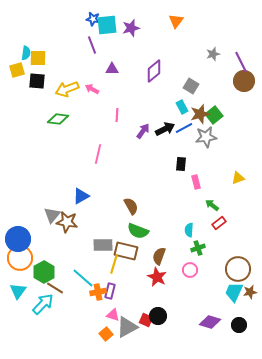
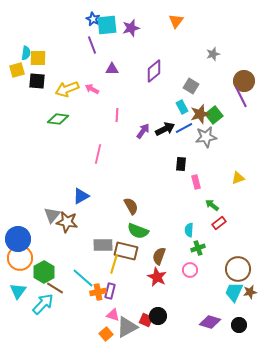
blue star at (93, 19): rotated 16 degrees clockwise
purple line at (241, 62): moved 35 px down
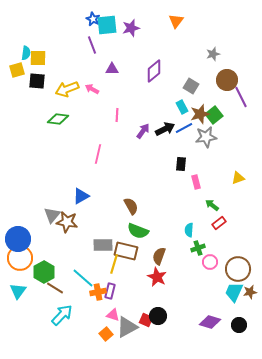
brown circle at (244, 81): moved 17 px left, 1 px up
pink circle at (190, 270): moved 20 px right, 8 px up
cyan arrow at (43, 304): moved 19 px right, 11 px down
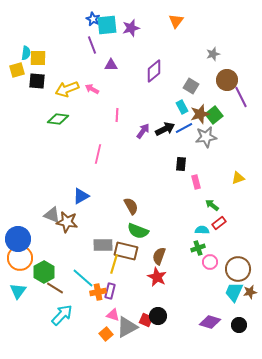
purple triangle at (112, 69): moved 1 px left, 4 px up
gray triangle at (52, 215): rotated 48 degrees counterclockwise
cyan semicircle at (189, 230): moved 13 px right; rotated 88 degrees clockwise
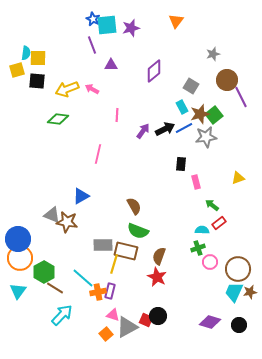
brown semicircle at (131, 206): moved 3 px right
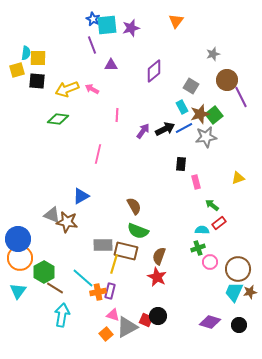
cyan arrow at (62, 315): rotated 35 degrees counterclockwise
